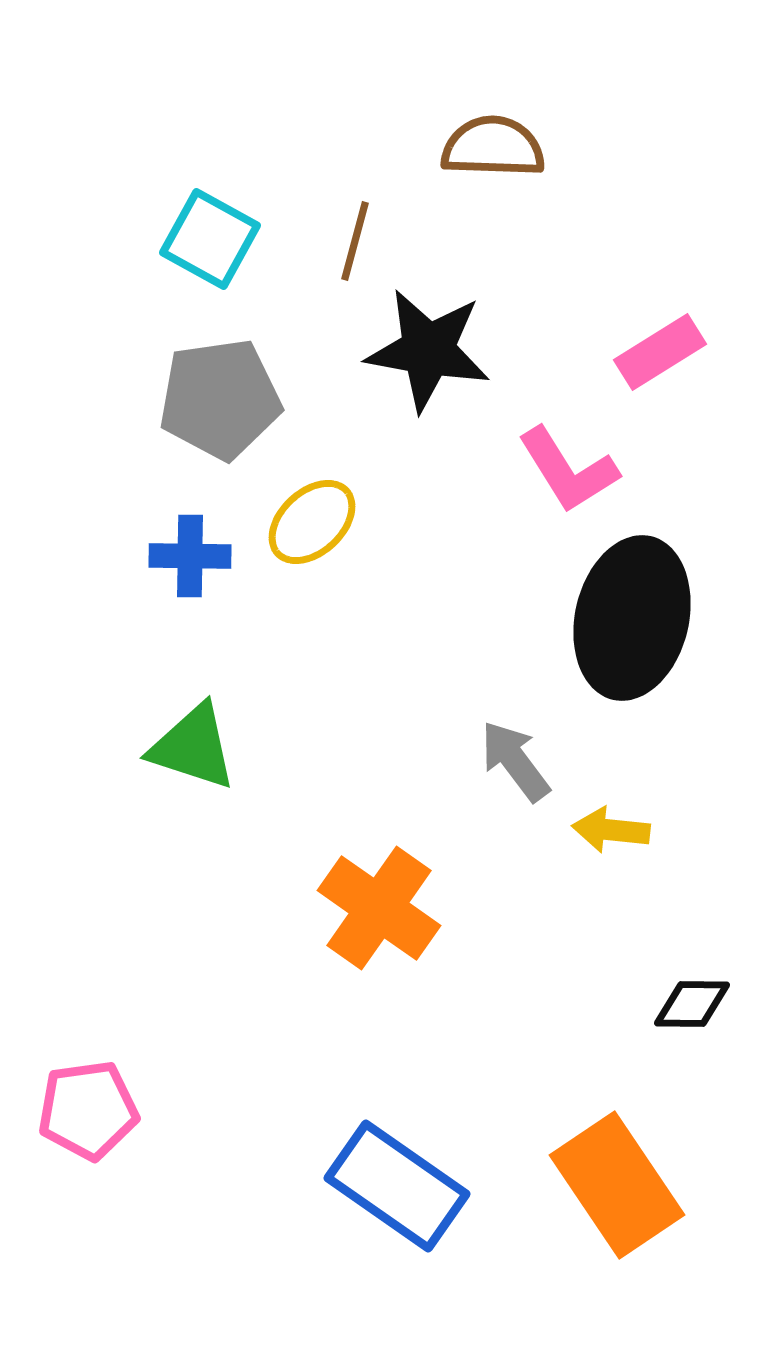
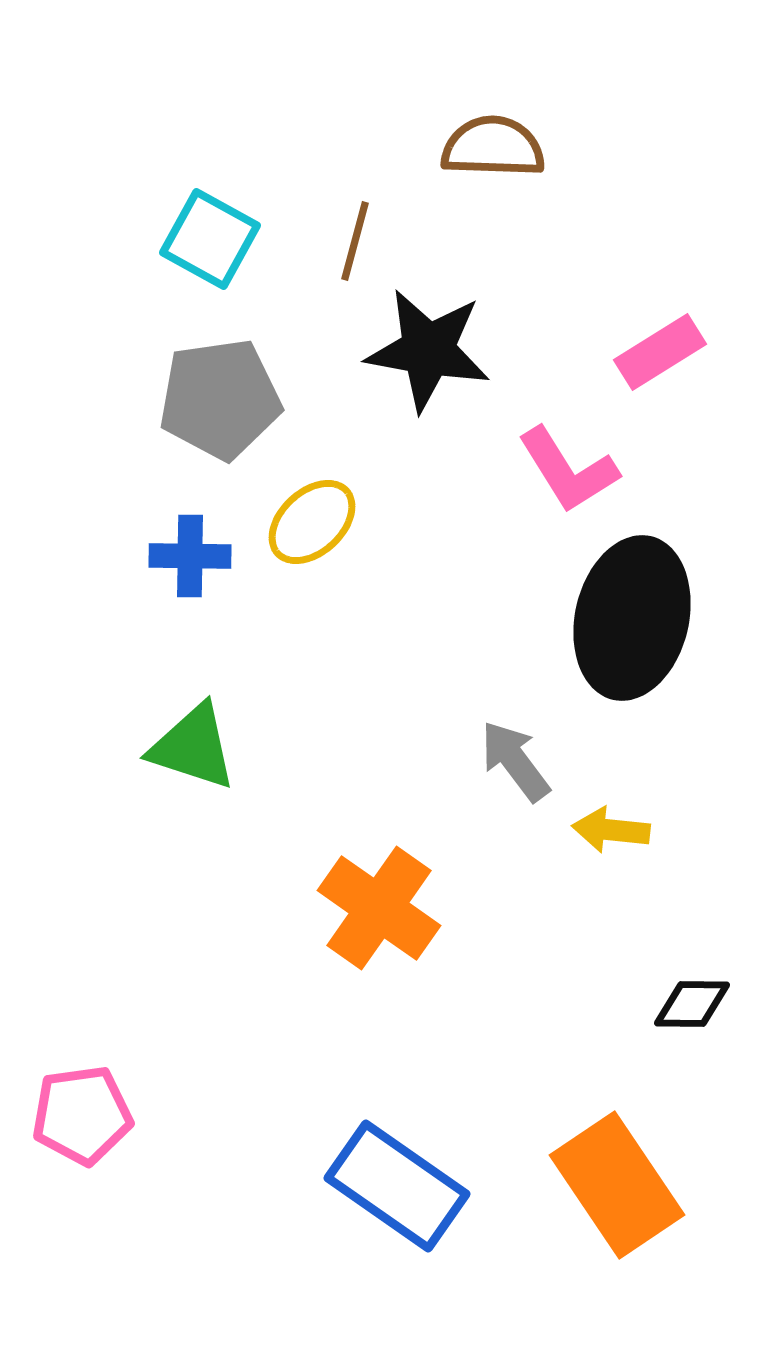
pink pentagon: moved 6 px left, 5 px down
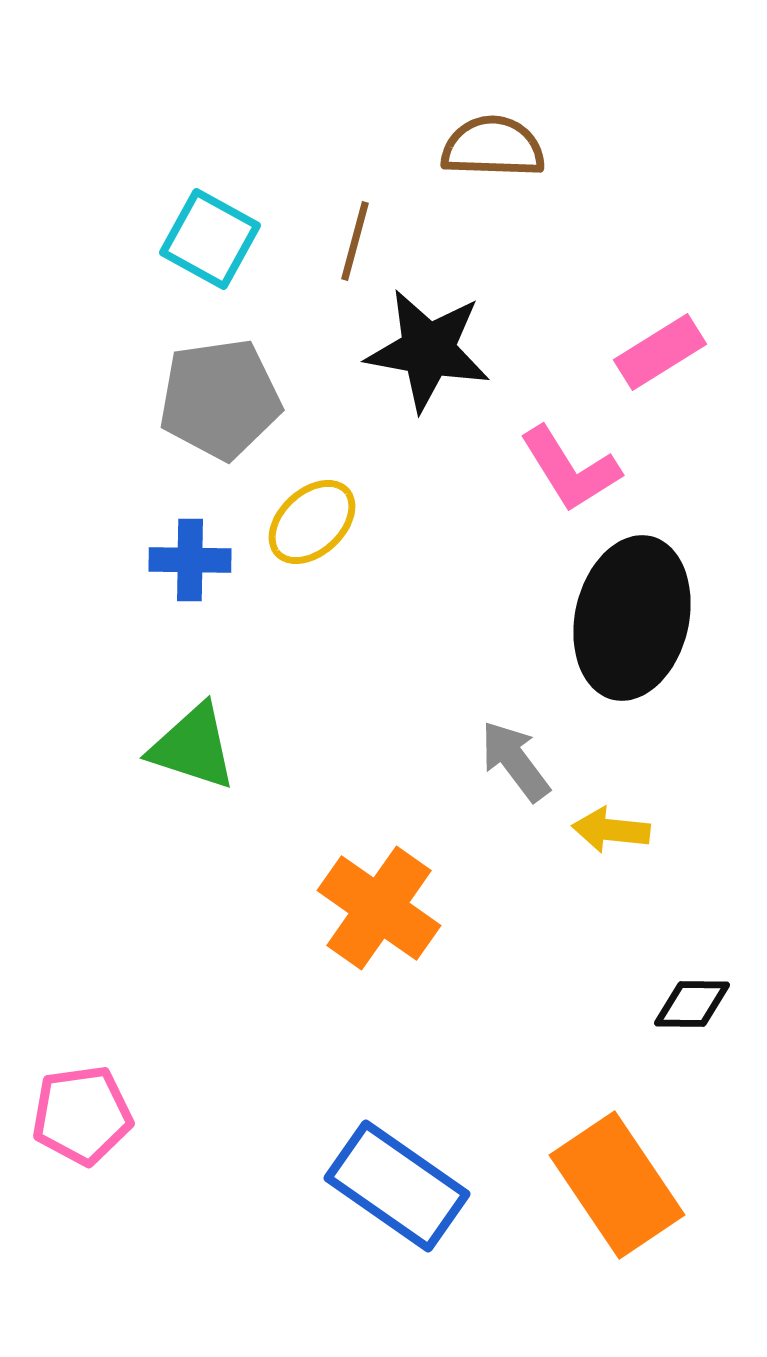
pink L-shape: moved 2 px right, 1 px up
blue cross: moved 4 px down
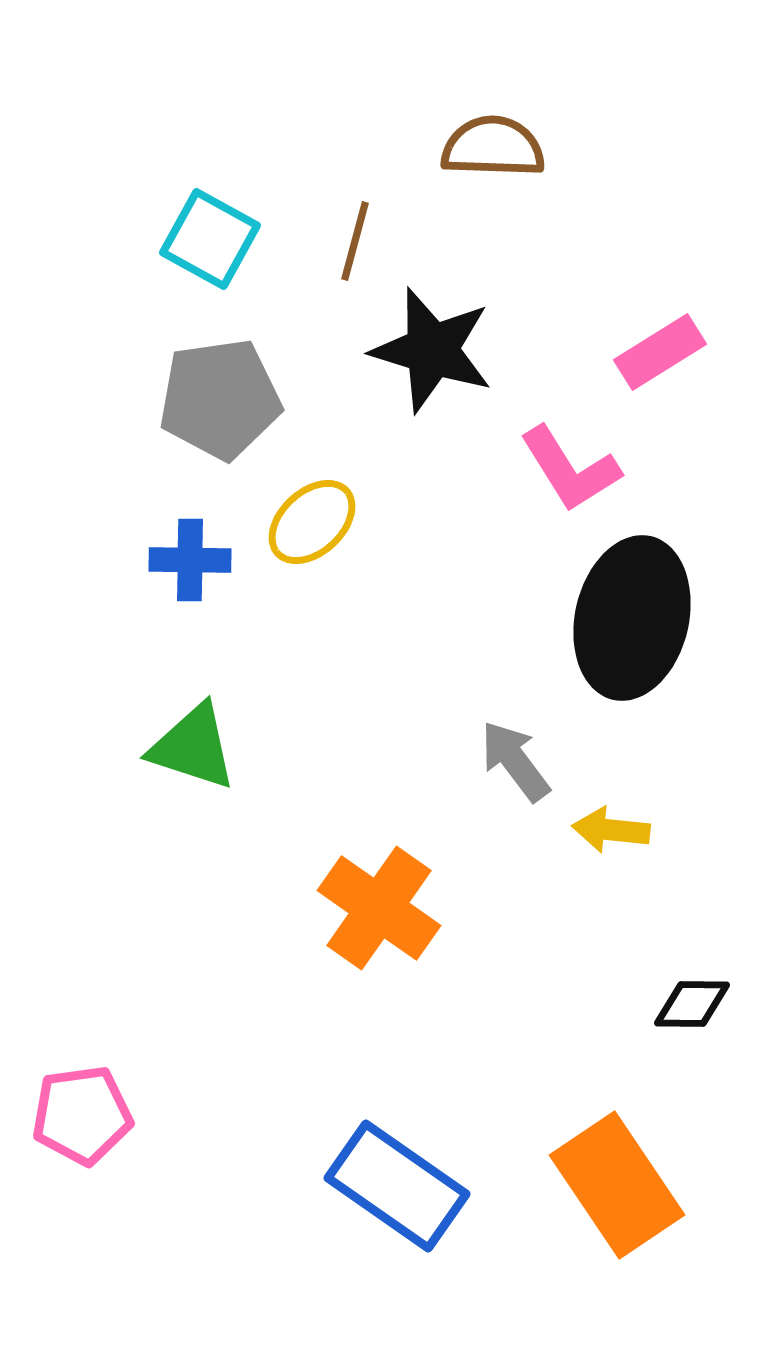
black star: moved 4 px right; rotated 7 degrees clockwise
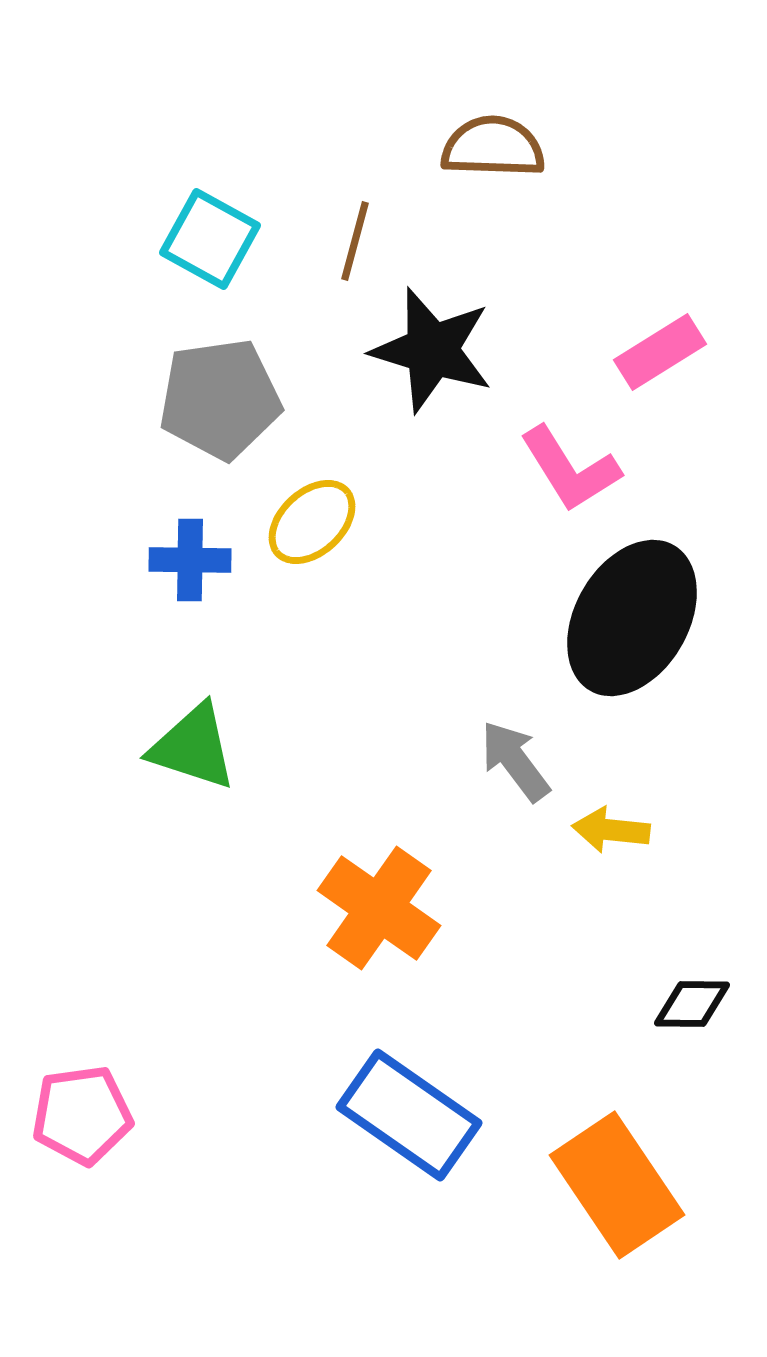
black ellipse: rotated 17 degrees clockwise
blue rectangle: moved 12 px right, 71 px up
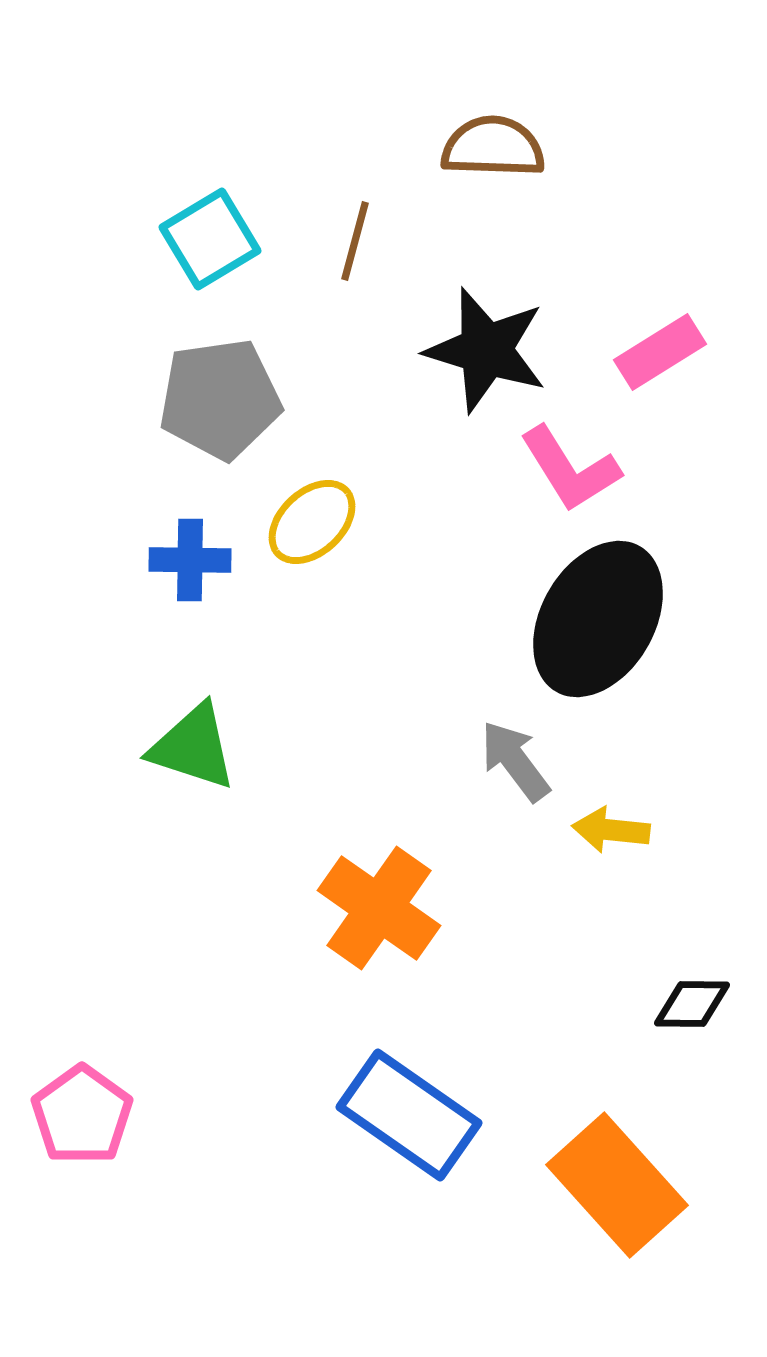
cyan square: rotated 30 degrees clockwise
black star: moved 54 px right
black ellipse: moved 34 px left, 1 px down
pink pentagon: rotated 28 degrees counterclockwise
orange rectangle: rotated 8 degrees counterclockwise
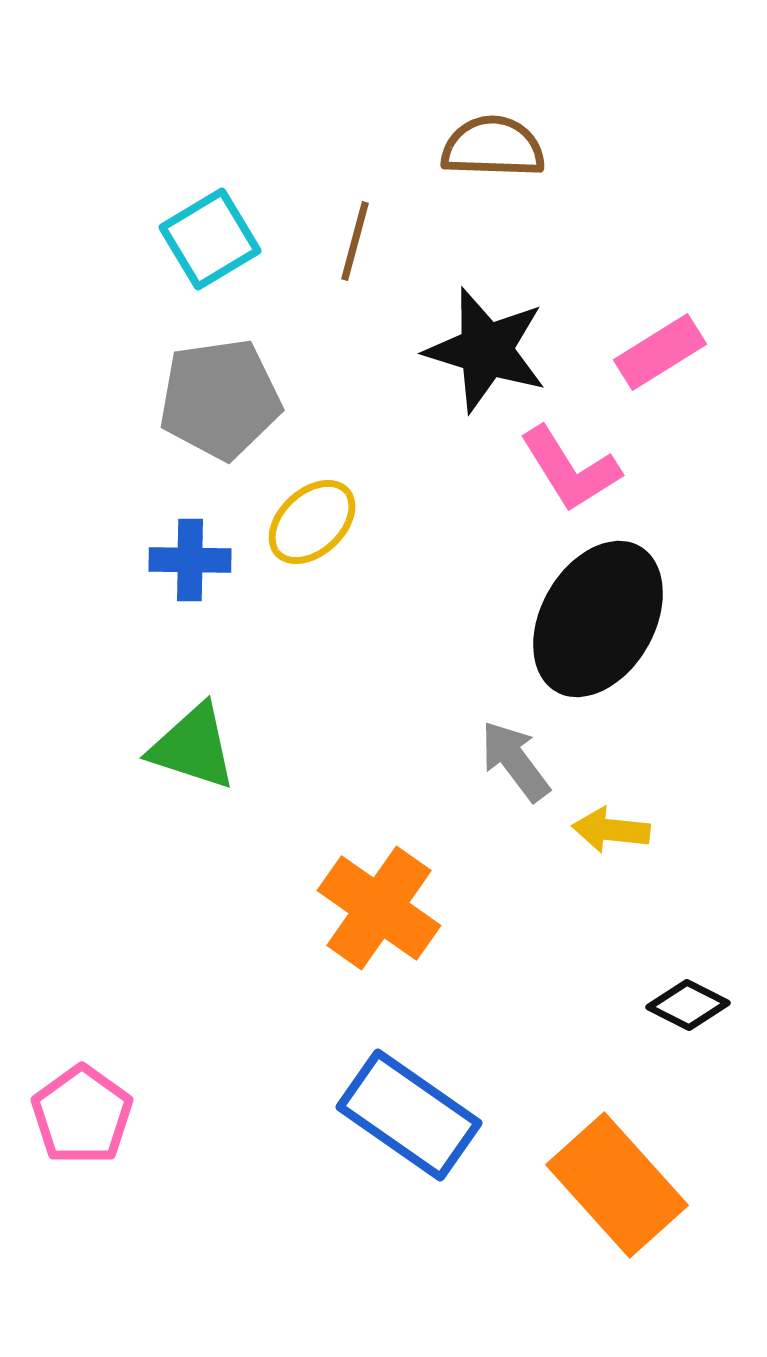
black diamond: moved 4 px left, 1 px down; rotated 26 degrees clockwise
